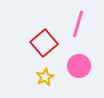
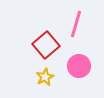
pink line: moved 2 px left
red square: moved 2 px right, 2 px down
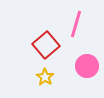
pink circle: moved 8 px right
yellow star: rotated 12 degrees counterclockwise
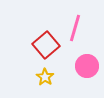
pink line: moved 1 px left, 4 px down
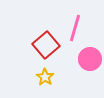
pink circle: moved 3 px right, 7 px up
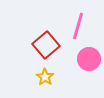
pink line: moved 3 px right, 2 px up
pink circle: moved 1 px left
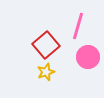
pink circle: moved 1 px left, 2 px up
yellow star: moved 1 px right, 5 px up; rotated 18 degrees clockwise
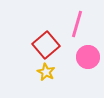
pink line: moved 1 px left, 2 px up
yellow star: rotated 24 degrees counterclockwise
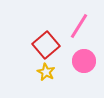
pink line: moved 2 px right, 2 px down; rotated 16 degrees clockwise
pink circle: moved 4 px left, 4 px down
